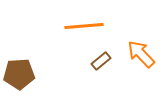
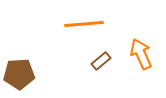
orange line: moved 2 px up
orange arrow: rotated 20 degrees clockwise
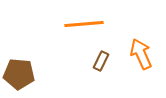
brown rectangle: rotated 24 degrees counterclockwise
brown pentagon: rotated 8 degrees clockwise
